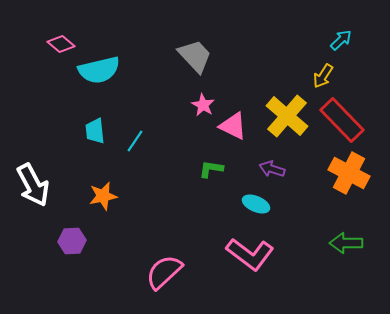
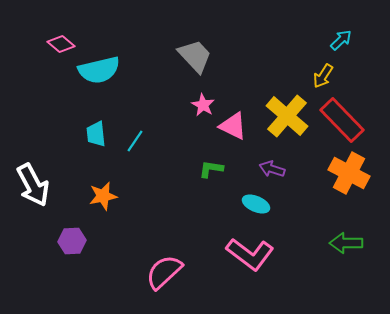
cyan trapezoid: moved 1 px right, 3 px down
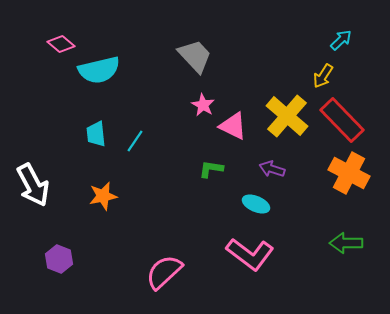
purple hexagon: moved 13 px left, 18 px down; rotated 24 degrees clockwise
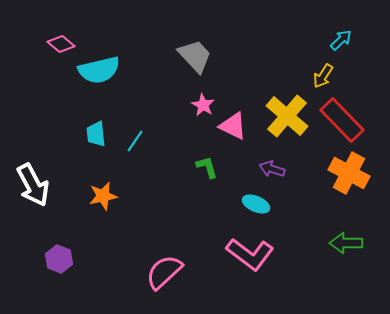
green L-shape: moved 4 px left, 2 px up; rotated 65 degrees clockwise
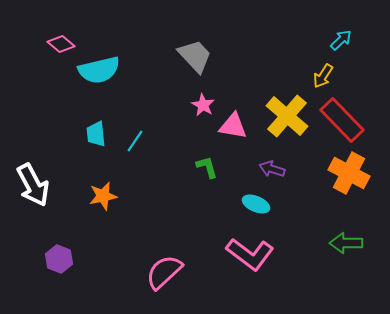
pink triangle: rotated 16 degrees counterclockwise
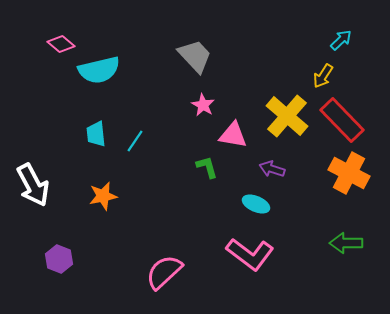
pink triangle: moved 9 px down
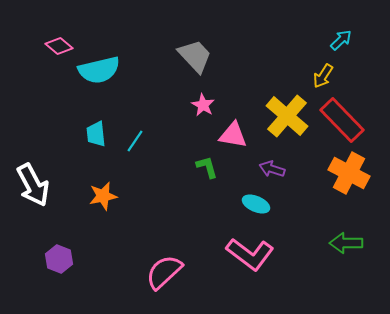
pink diamond: moved 2 px left, 2 px down
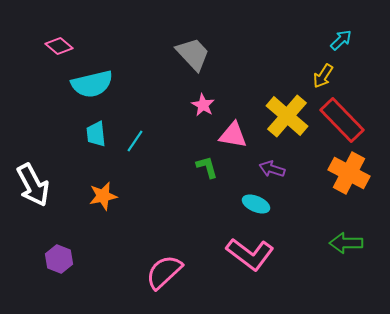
gray trapezoid: moved 2 px left, 2 px up
cyan semicircle: moved 7 px left, 14 px down
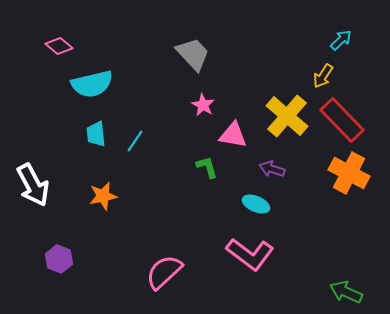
green arrow: moved 49 px down; rotated 24 degrees clockwise
